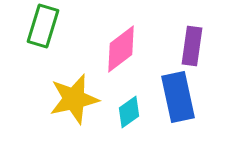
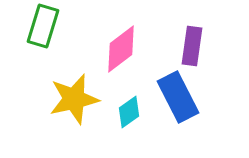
blue rectangle: rotated 15 degrees counterclockwise
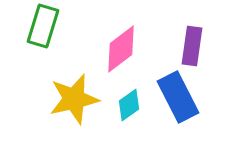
cyan diamond: moved 7 px up
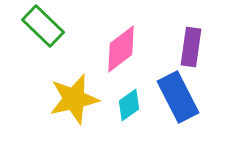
green rectangle: rotated 63 degrees counterclockwise
purple rectangle: moved 1 px left, 1 px down
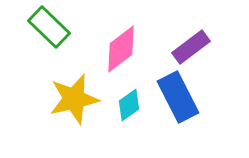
green rectangle: moved 6 px right, 1 px down
purple rectangle: rotated 45 degrees clockwise
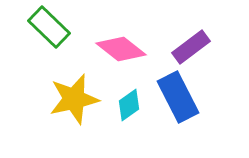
pink diamond: rotated 75 degrees clockwise
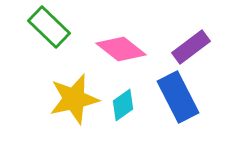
cyan diamond: moved 6 px left
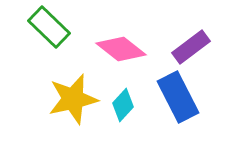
yellow star: moved 1 px left
cyan diamond: rotated 12 degrees counterclockwise
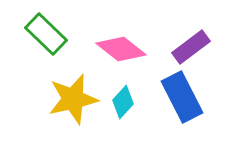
green rectangle: moved 3 px left, 7 px down
blue rectangle: moved 4 px right
cyan diamond: moved 3 px up
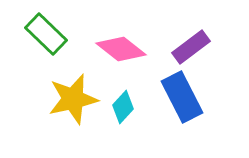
cyan diamond: moved 5 px down
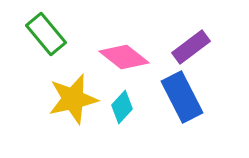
green rectangle: rotated 6 degrees clockwise
pink diamond: moved 3 px right, 8 px down
cyan diamond: moved 1 px left
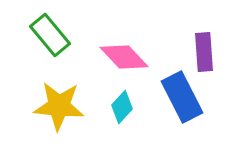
green rectangle: moved 4 px right, 1 px down
purple rectangle: moved 13 px right, 5 px down; rotated 57 degrees counterclockwise
pink diamond: rotated 9 degrees clockwise
yellow star: moved 14 px left, 7 px down; rotated 18 degrees clockwise
